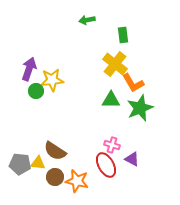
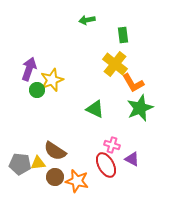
yellow star: rotated 15 degrees counterclockwise
green circle: moved 1 px right, 1 px up
green triangle: moved 16 px left, 9 px down; rotated 24 degrees clockwise
yellow triangle: rotated 14 degrees counterclockwise
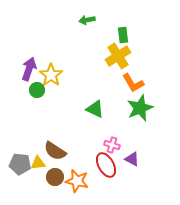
yellow cross: moved 3 px right, 8 px up; rotated 20 degrees clockwise
yellow star: moved 1 px left, 5 px up; rotated 15 degrees counterclockwise
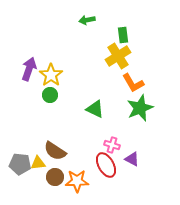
green circle: moved 13 px right, 5 px down
orange star: rotated 15 degrees counterclockwise
